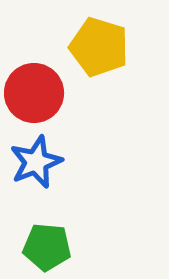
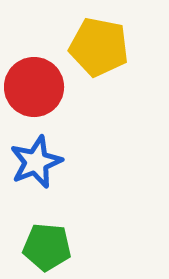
yellow pentagon: rotated 6 degrees counterclockwise
red circle: moved 6 px up
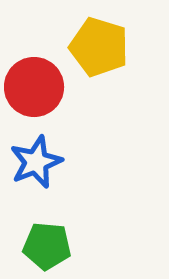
yellow pentagon: rotated 6 degrees clockwise
green pentagon: moved 1 px up
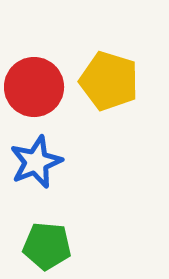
yellow pentagon: moved 10 px right, 34 px down
